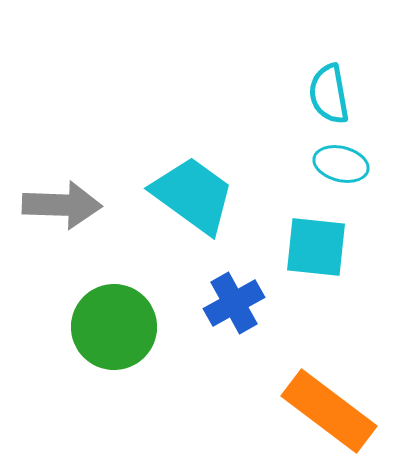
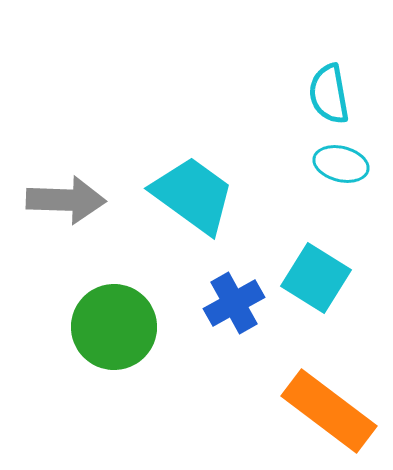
gray arrow: moved 4 px right, 5 px up
cyan square: moved 31 px down; rotated 26 degrees clockwise
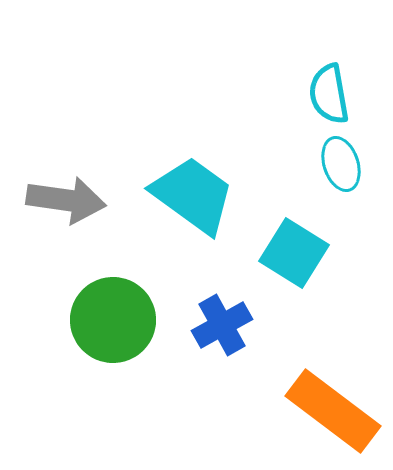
cyan ellipse: rotated 58 degrees clockwise
gray arrow: rotated 6 degrees clockwise
cyan square: moved 22 px left, 25 px up
blue cross: moved 12 px left, 22 px down
green circle: moved 1 px left, 7 px up
orange rectangle: moved 4 px right
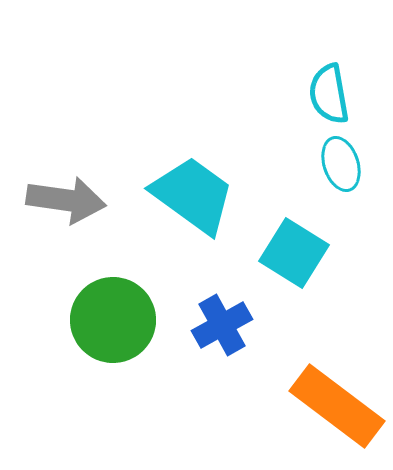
orange rectangle: moved 4 px right, 5 px up
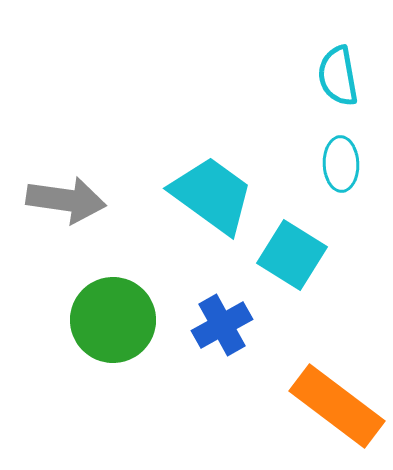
cyan semicircle: moved 9 px right, 18 px up
cyan ellipse: rotated 16 degrees clockwise
cyan trapezoid: moved 19 px right
cyan square: moved 2 px left, 2 px down
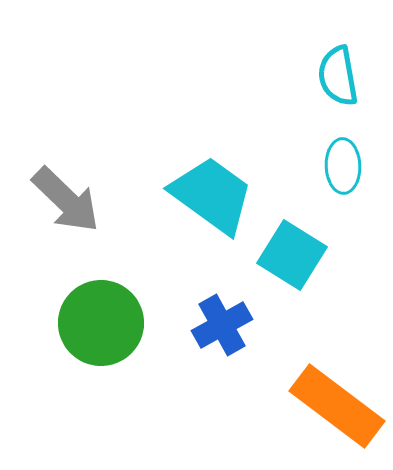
cyan ellipse: moved 2 px right, 2 px down
gray arrow: rotated 36 degrees clockwise
green circle: moved 12 px left, 3 px down
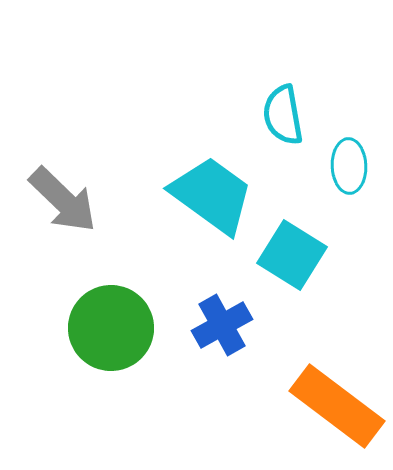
cyan semicircle: moved 55 px left, 39 px down
cyan ellipse: moved 6 px right
gray arrow: moved 3 px left
green circle: moved 10 px right, 5 px down
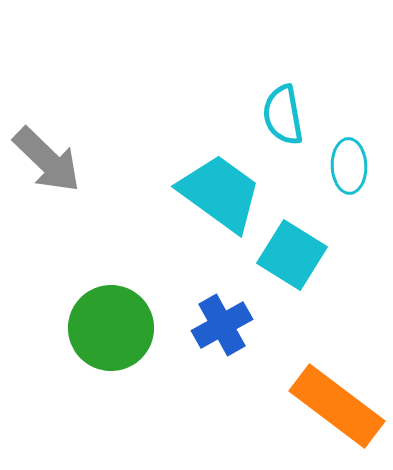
cyan trapezoid: moved 8 px right, 2 px up
gray arrow: moved 16 px left, 40 px up
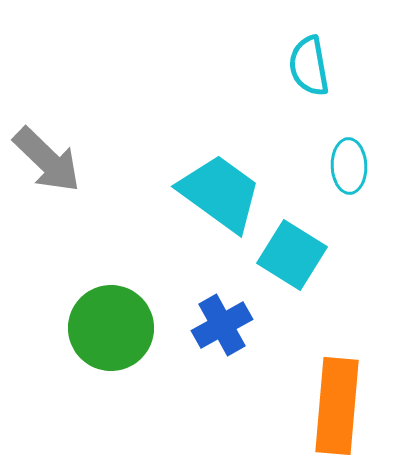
cyan semicircle: moved 26 px right, 49 px up
orange rectangle: rotated 58 degrees clockwise
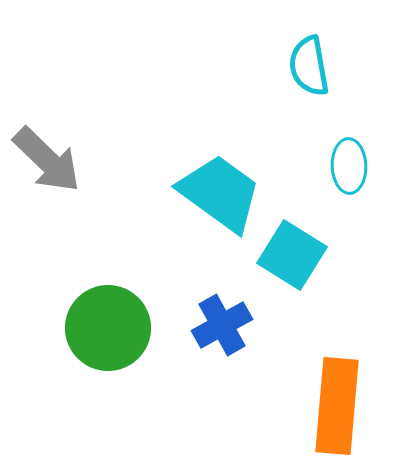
green circle: moved 3 px left
